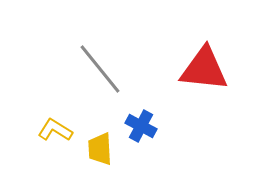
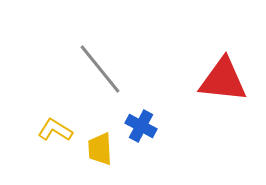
red triangle: moved 19 px right, 11 px down
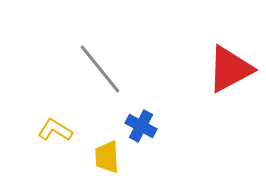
red triangle: moved 7 px right, 11 px up; rotated 34 degrees counterclockwise
yellow trapezoid: moved 7 px right, 8 px down
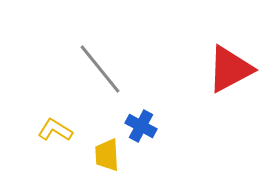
yellow trapezoid: moved 2 px up
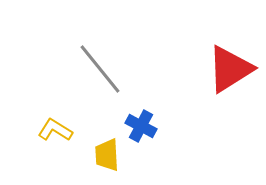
red triangle: rotated 4 degrees counterclockwise
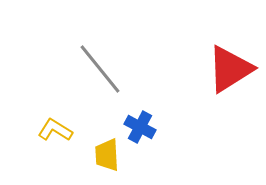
blue cross: moved 1 px left, 1 px down
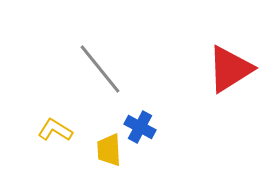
yellow trapezoid: moved 2 px right, 5 px up
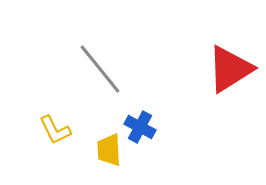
yellow L-shape: rotated 148 degrees counterclockwise
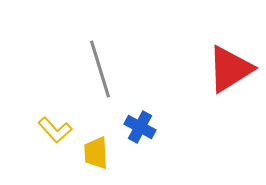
gray line: rotated 22 degrees clockwise
yellow L-shape: rotated 16 degrees counterclockwise
yellow trapezoid: moved 13 px left, 3 px down
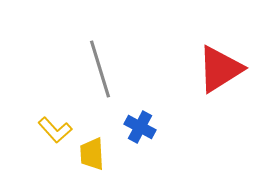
red triangle: moved 10 px left
yellow trapezoid: moved 4 px left, 1 px down
